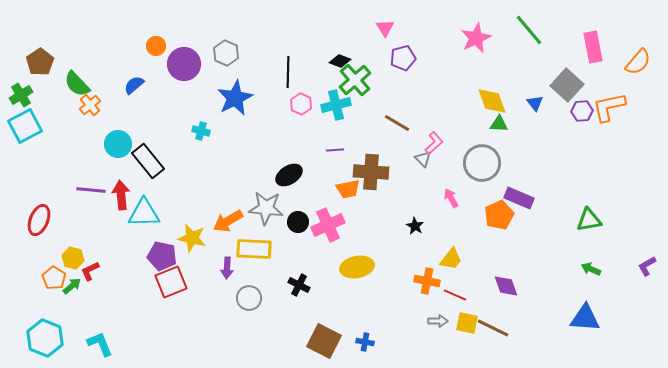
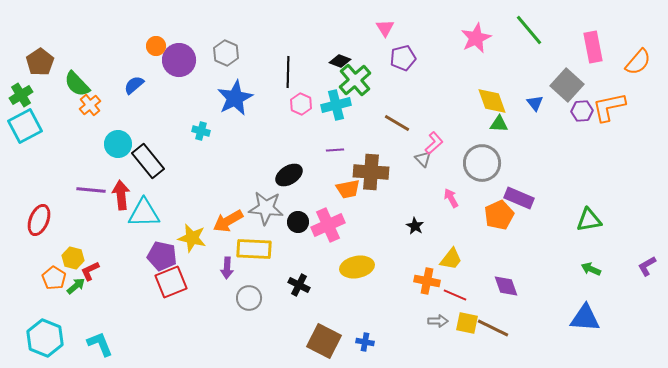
purple circle at (184, 64): moved 5 px left, 4 px up
green arrow at (72, 286): moved 4 px right
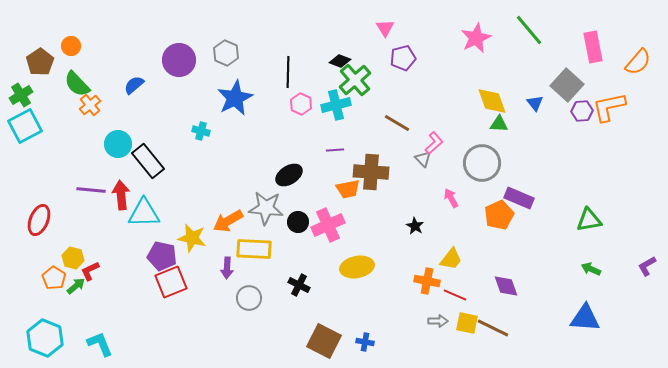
orange circle at (156, 46): moved 85 px left
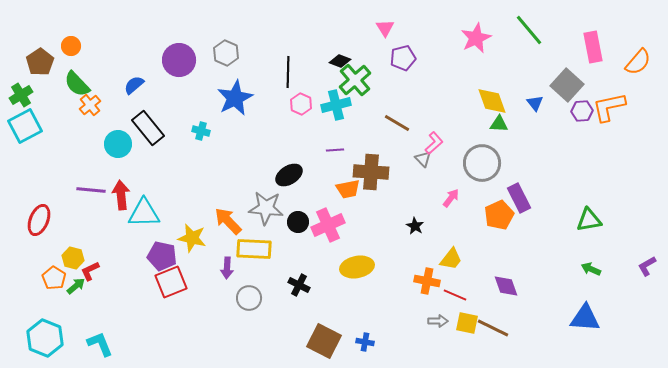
black rectangle at (148, 161): moved 33 px up
pink arrow at (451, 198): rotated 66 degrees clockwise
purple rectangle at (519, 198): rotated 40 degrees clockwise
orange arrow at (228, 221): rotated 76 degrees clockwise
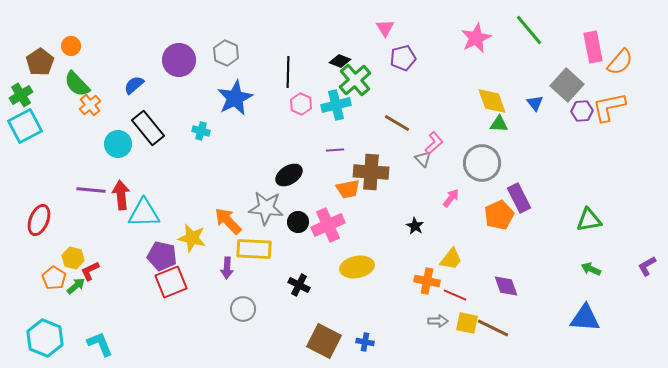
orange semicircle at (638, 62): moved 18 px left
gray circle at (249, 298): moved 6 px left, 11 px down
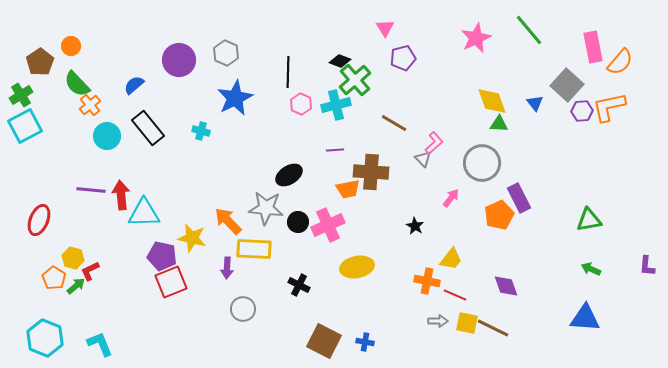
brown line at (397, 123): moved 3 px left
cyan circle at (118, 144): moved 11 px left, 8 px up
purple L-shape at (647, 266): rotated 55 degrees counterclockwise
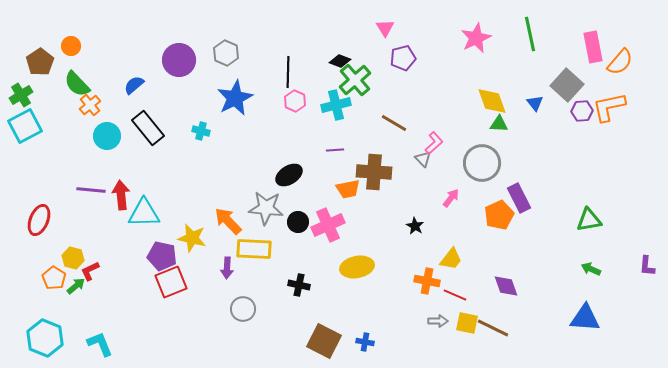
green line at (529, 30): moved 1 px right, 4 px down; rotated 28 degrees clockwise
pink hexagon at (301, 104): moved 6 px left, 3 px up
brown cross at (371, 172): moved 3 px right
black cross at (299, 285): rotated 15 degrees counterclockwise
